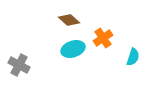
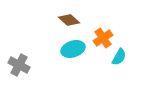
cyan semicircle: moved 14 px left; rotated 12 degrees clockwise
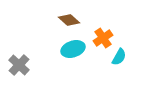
gray cross: rotated 15 degrees clockwise
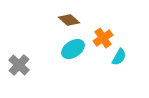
cyan ellipse: rotated 15 degrees counterclockwise
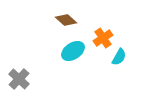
brown diamond: moved 3 px left
cyan ellipse: moved 2 px down
gray cross: moved 14 px down
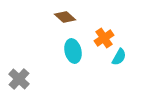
brown diamond: moved 1 px left, 3 px up
orange cross: moved 1 px right
cyan ellipse: rotated 70 degrees counterclockwise
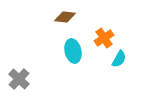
brown diamond: rotated 35 degrees counterclockwise
cyan semicircle: moved 2 px down
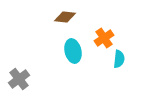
cyan semicircle: rotated 24 degrees counterclockwise
gray cross: rotated 10 degrees clockwise
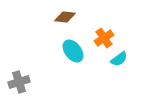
cyan ellipse: rotated 25 degrees counterclockwise
cyan semicircle: rotated 48 degrees clockwise
gray cross: moved 3 px down; rotated 20 degrees clockwise
